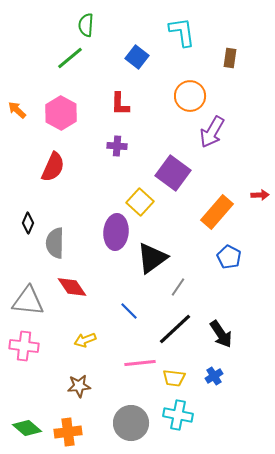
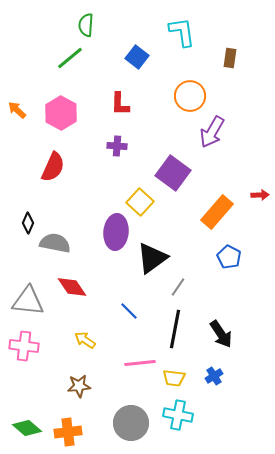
gray semicircle: rotated 100 degrees clockwise
black line: rotated 36 degrees counterclockwise
yellow arrow: rotated 55 degrees clockwise
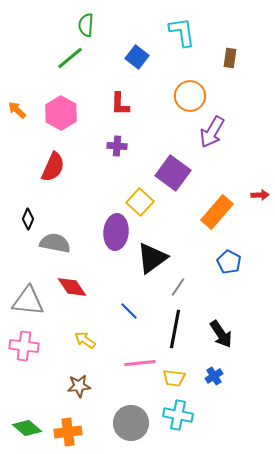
black diamond: moved 4 px up
blue pentagon: moved 5 px down
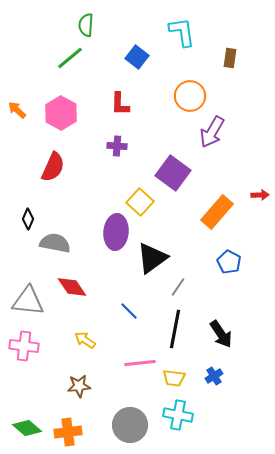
gray circle: moved 1 px left, 2 px down
